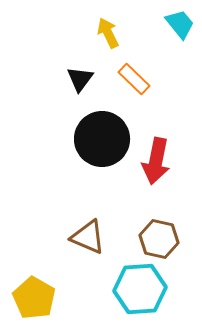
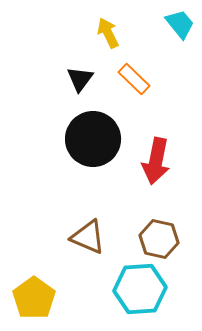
black circle: moved 9 px left
yellow pentagon: rotated 6 degrees clockwise
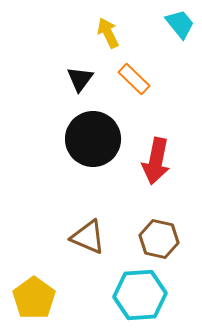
cyan hexagon: moved 6 px down
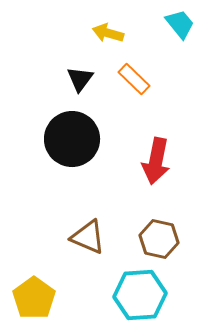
yellow arrow: rotated 48 degrees counterclockwise
black circle: moved 21 px left
